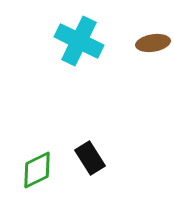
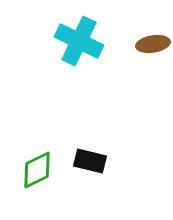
brown ellipse: moved 1 px down
black rectangle: moved 3 px down; rotated 44 degrees counterclockwise
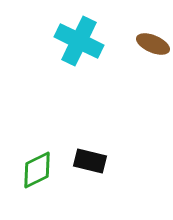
brown ellipse: rotated 32 degrees clockwise
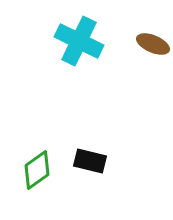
green diamond: rotated 9 degrees counterclockwise
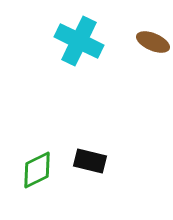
brown ellipse: moved 2 px up
green diamond: rotated 9 degrees clockwise
